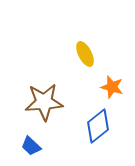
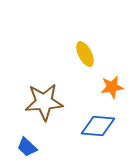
orange star: rotated 25 degrees counterclockwise
blue diamond: rotated 44 degrees clockwise
blue trapezoid: moved 4 px left, 1 px down
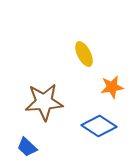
yellow ellipse: moved 1 px left
blue diamond: moved 1 px right; rotated 28 degrees clockwise
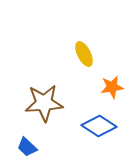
brown star: moved 1 px down
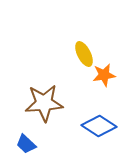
orange star: moved 8 px left, 12 px up
blue trapezoid: moved 1 px left, 3 px up
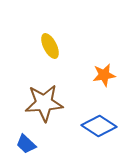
yellow ellipse: moved 34 px left, 8 px up
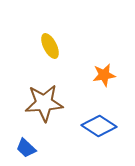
blue trapezoid: moved 4 px down
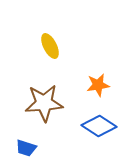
orange star: moved 6 px left, 10 px down
blue trapezoid: rotated 25 degrees counterclockwise
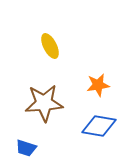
blue diamond: rotated 24 degrees counterclockwise
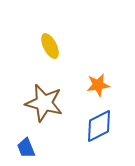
brown star: rotated 18 degrees clockwise
blue diamond: rotated 36 degrees counterclockwise
blue trapezoid: rotated 50 degrees clockwise
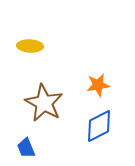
yellow ellipse: moved 20 px left; rotated 60 degrees counterclockwise
brown star: rotated 15 degrees clockwise
